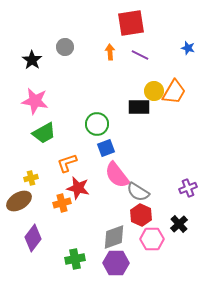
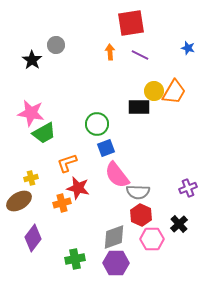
gray circle: moved 9 px left, 2 px up
pink star: moved 4 px left, 12 px down
gray semicircle: rotated 30 degrees counterclockwise
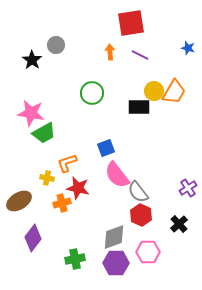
green circle: moved 5 px left, 31 px up
yellow cross: moved 16 px right; rotated 24 degrees clockwise
purple cross: rotated 12 degrees counterclockwise
gray semicircle: rotated 50 degrees clockwise
pink hexagon: moved 4 px left, 13 px down
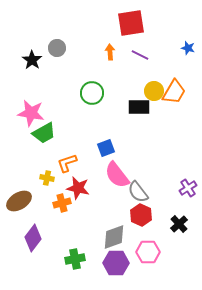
gray circle: moved 1 px right, 3 px down
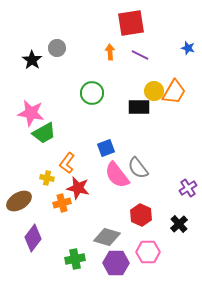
orange L-shape: rotated 35 degrees counterclockwise
gray semicircle: moved 24 px up
gray diamond: moved 7 px left; rotated 36 degrees clockwise
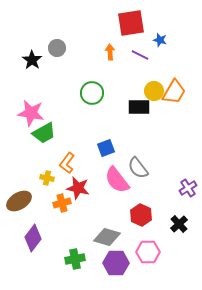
blue star: moved 28 px left, 8 px up
pink semicircle: moved 5 px down
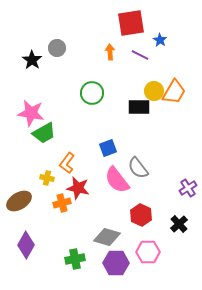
blue star: rotated 16 degrees clockwise
blue square: moved 2 px right
purple diamond: moved 7 px left, 7 px down; rotated 8 degrees counterclockwise
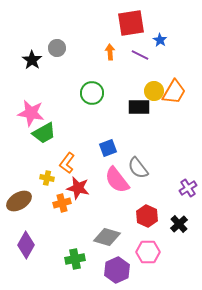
red hexagon: moved 6 px right, 1 px down
purple hexagon: moved 1 px right, 7 px down; rotated 25 degrees counterclockwise
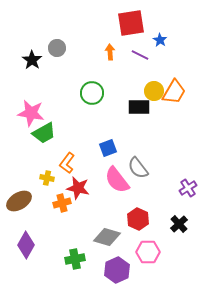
red hexagon: moved 9 px left, 3 px down
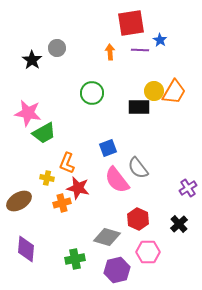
purple line: moved 5 px up; rotated 24 degrees counterclockwise
pink star: moved 3 px left
orange L-shape: rotated 15 degrees counterclockwise
purple diamond: moved 4 px down; rotated 24 degrees counterclockwise
purple hexagon: rotated 10 degrees clockwise
